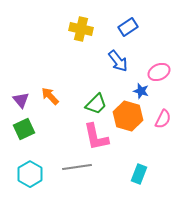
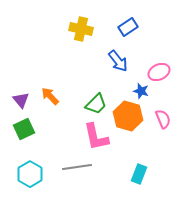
pink semicircle: rotated 48 degrees counterclockwise
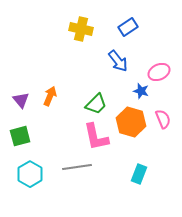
orange arrow: rotated 66 degrees clockwise
orange hexagon: moved 3 px right, 6 px down
green square: moved 4 px left, 7 px down; rotated 10 degrees clockwise
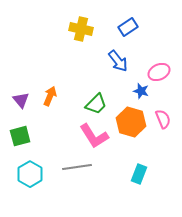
pink L-shape: moved 2 px left, 1 px up; rotated 20 degrees counterclockwise
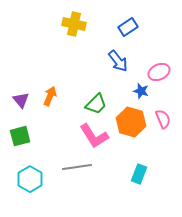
yellow cross: moved 7 px left, 5 px up
cyan hexagon: moved 5 px down
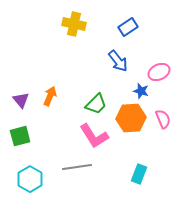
orange hexagon: moved 4 px up; rotated 20 degrees counterclockwise
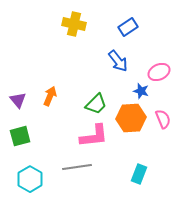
purple triangle: moved 3 px left
pink L-shape: rotated 64 degrees counterclockwise
